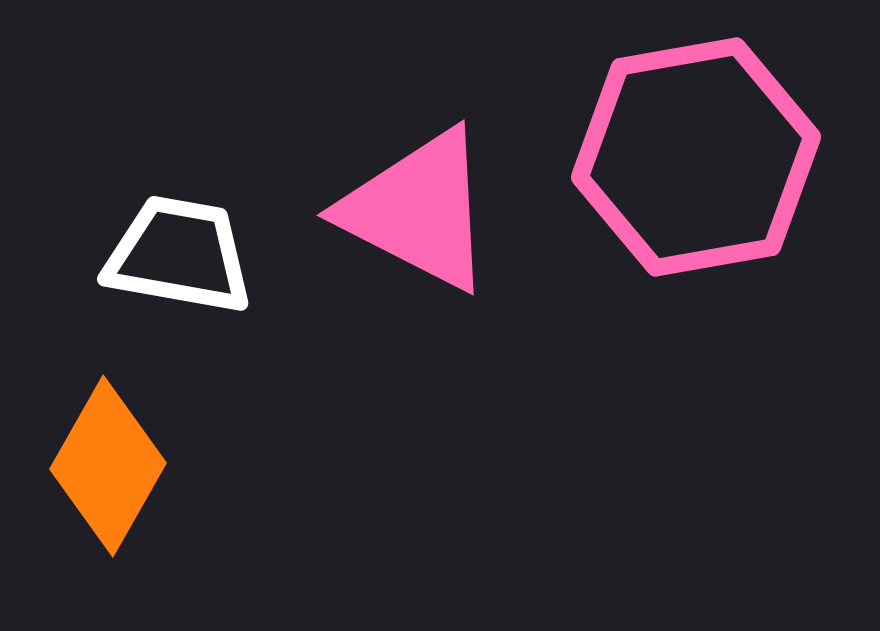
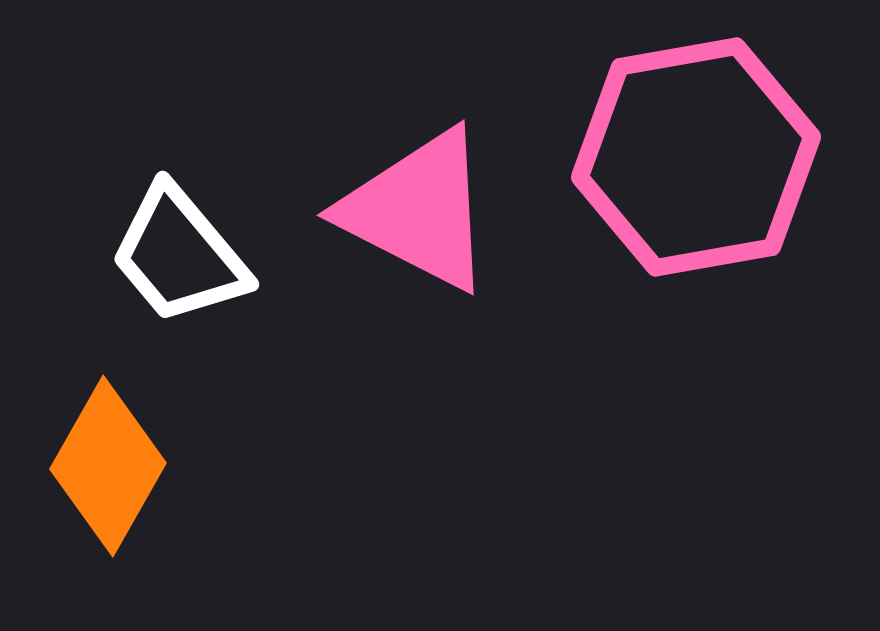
white trapezoid: rotated 140 degrees counterclockwise
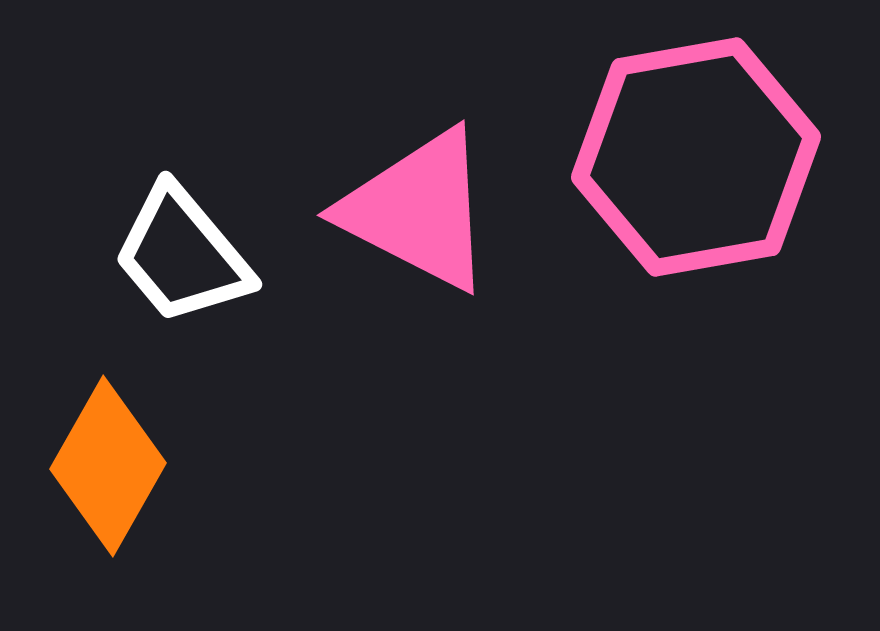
white trapezoid: moved 3 px right
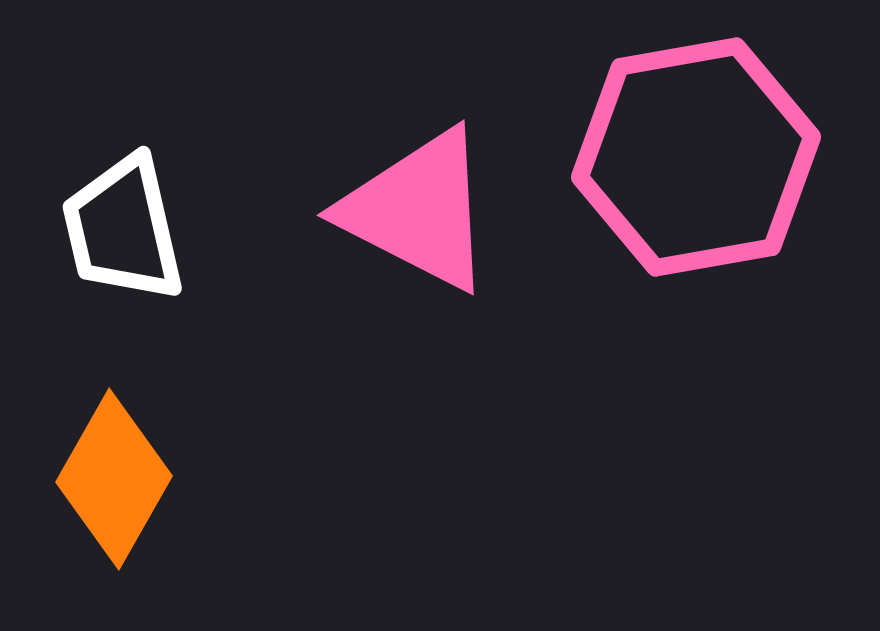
white trapezoid: moved 59 px left, 26 px up; rotated 27 degrees clockwise
orange diamond: moved 6 px right, 13 px down
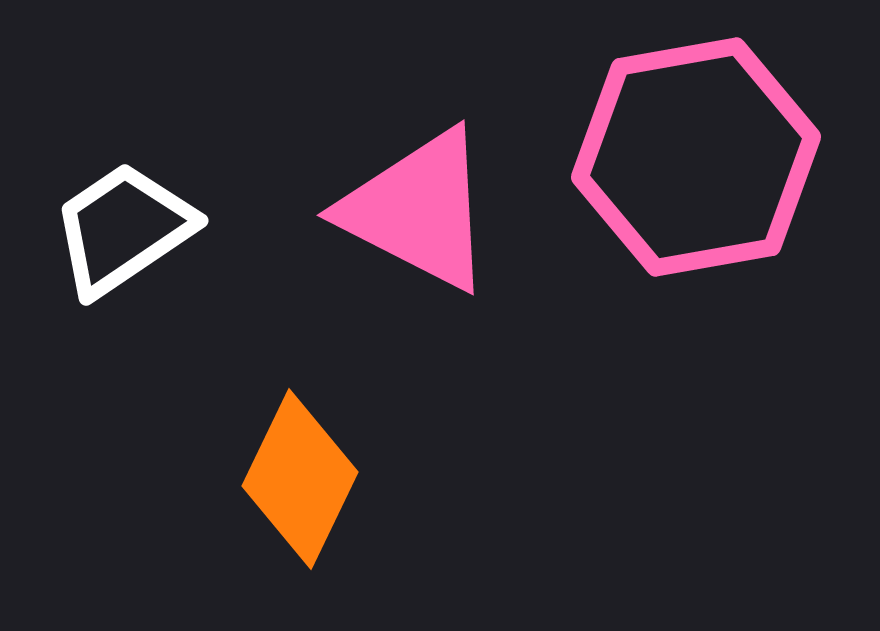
white trapezoid: rotated 69 degrees clockwise
orange diamond: moved 186 px right; rotated 4 degrees counterclockwise
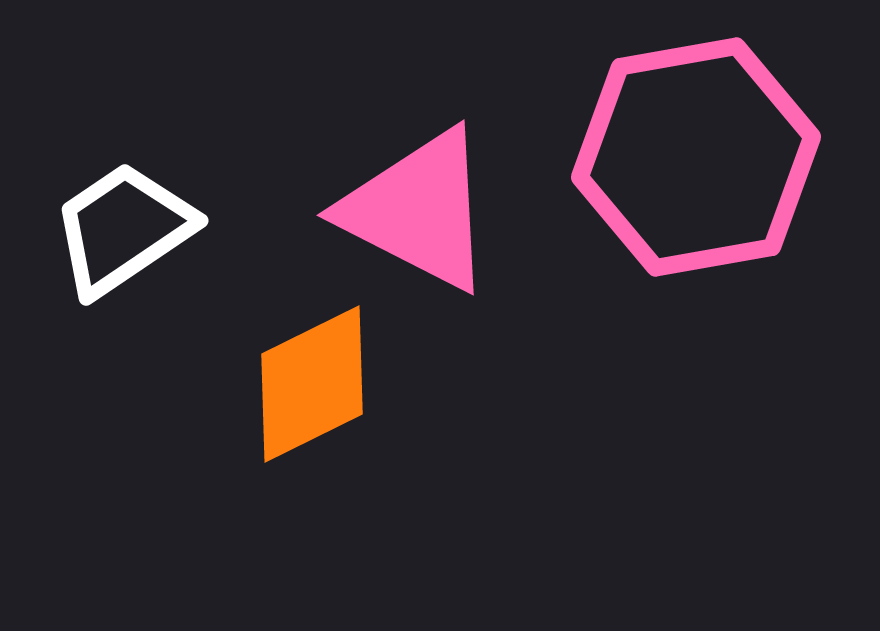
orange diamond: moved 12 px right, 95 px up; rotated 38 degrees clockwise
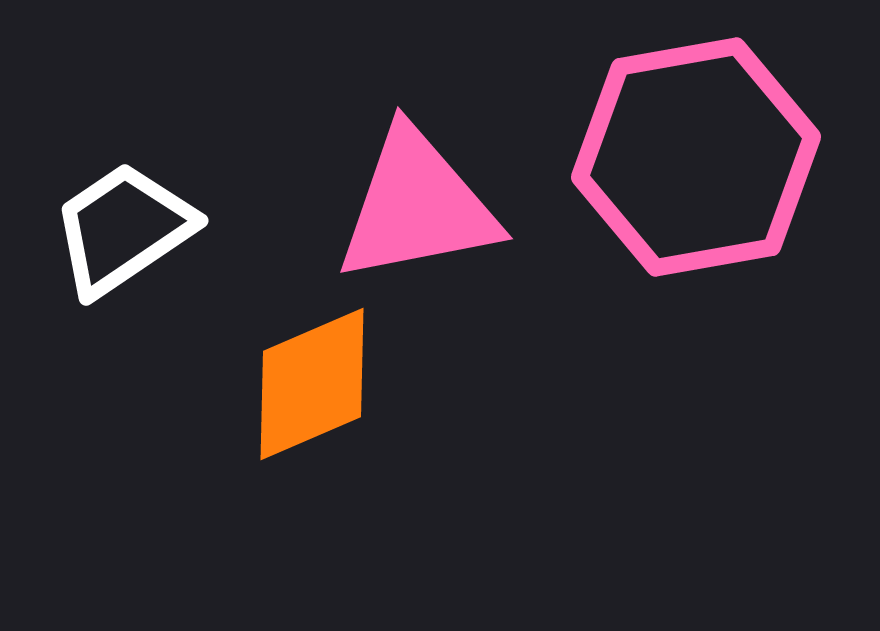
pink triangle: moved 1 px left, 4 px up; rotated 38 degrees counterclockwise
orange diamond: rotated 3 degrees clockwise
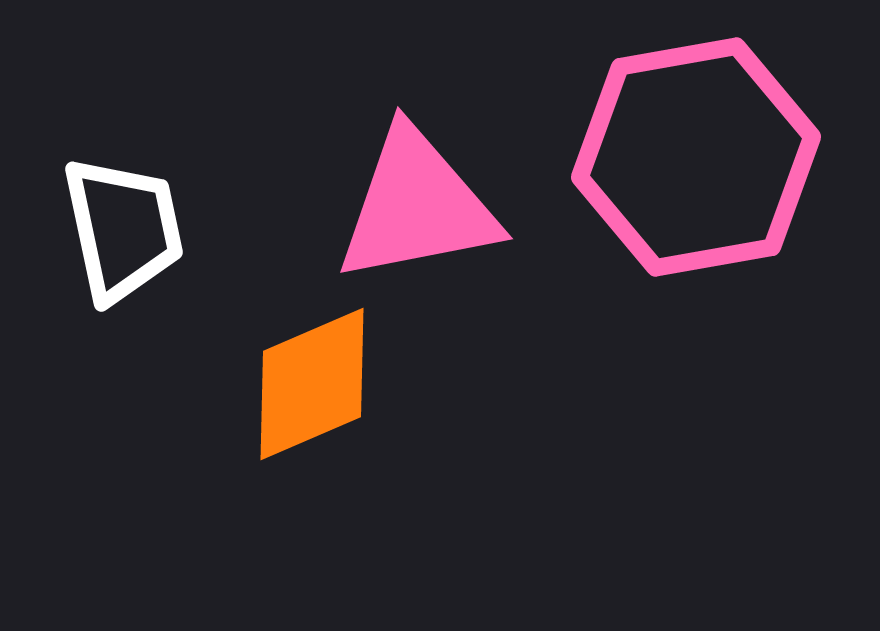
white trapezoid: rotated 112 degrees clockwise
